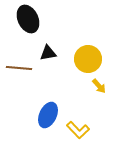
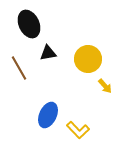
black ellipse: moved 1 px right, 5 px down
brown line: rotated 55 degrees clockwise
yellow arrow: moved 6 px right
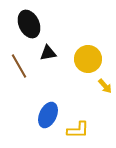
brown line: moved 2 px up
yellow L-shape: rotated 45 degrees counterclockwise
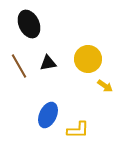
black triangle: moved 10 px down
yellow arrow: rotated 14 degrees counterclockwise
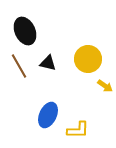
black ellipse: moved 4 px left, 7 px down
black triangle: rotated 24 degrees clockwise
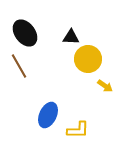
black ellipse: moved 2 px down; rotated 12 degrees counterclockwise
black triangle: moved 23 px right, 26 px up; rotated 12 degrees counterclockwise
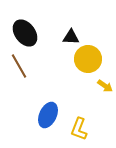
yellow L-shape: moved 1 px right, 1 px up; rotated 110 degrees clockwise
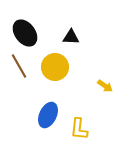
yellow circle: moved 33 px left, 8 px down
yellow L-shape: rotated 15 degrees counterclockwise
